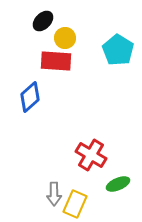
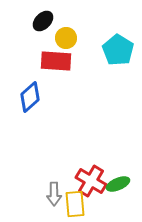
yellow circle: moved 1 px right
red cross: moved 26 px down
yellow rectangle: rotated 28 degrees counterclockwise
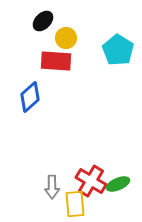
gray arrow: moved 2 px left, 7 px up
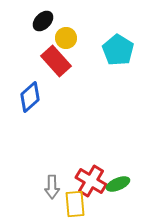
red rectangle: rotated 44 degrees clockwise
